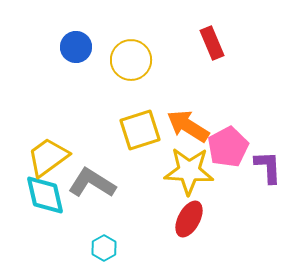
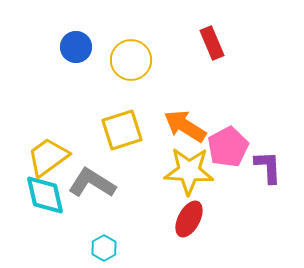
orange arrow: moved 3 px left
yellow square: moved 18 px left
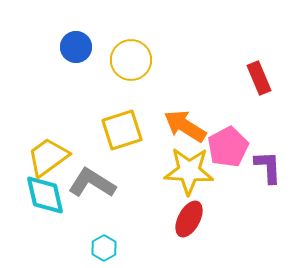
red rectangle: moved 47 px right, 35 px down
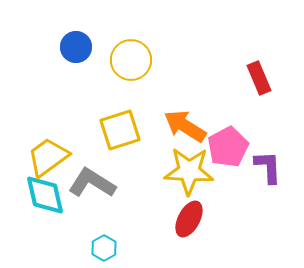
yellow square: moved 2 px left
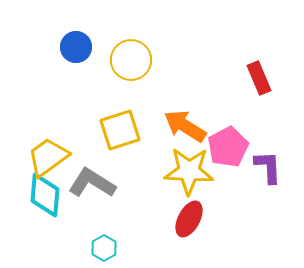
cyan diamond: rotated 18 degrees clockwise
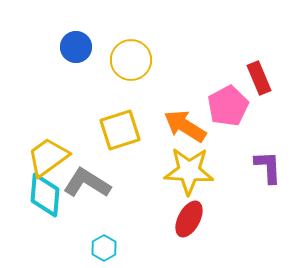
pink pentagon: moved 41 px up
gray L-shape: moved 5 px left
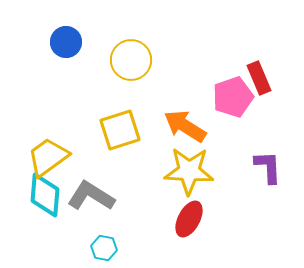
blue circle: moved 10 px left, 5 px up
pink pentagon: moved 5 px right, 9 px up; rotated 9 degrees clockwise
gray L-shape: moved 4 px right, 13 px down
cyan hexagon: rotated 20 degrees counterclockwise
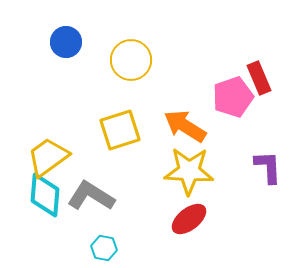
red ellipse: rotated 24 degrees clockwise
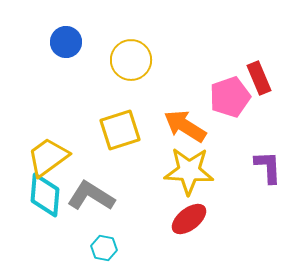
pink pentagon: moved 3 px left
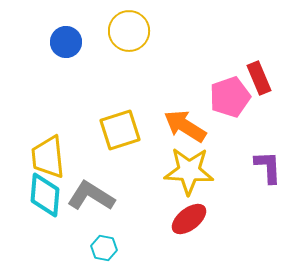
yellow circle: moved 2 px left, 29 px up
yellow trapezoid: rotated 60 degrees counterclockwise
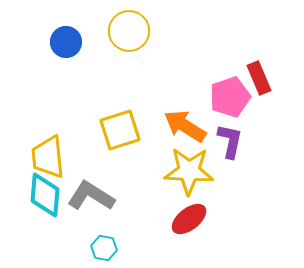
purple L-shape: moved 38 px left, 26 px up; rotated 15 degrees clockwise
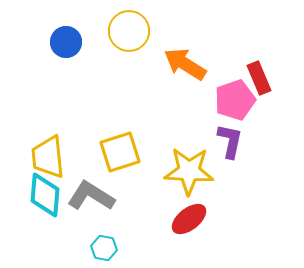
pink pentagon: moved 5 px right, 3 px down
orange arrow: moved 62 px up
yellow square: moved 22 px down
